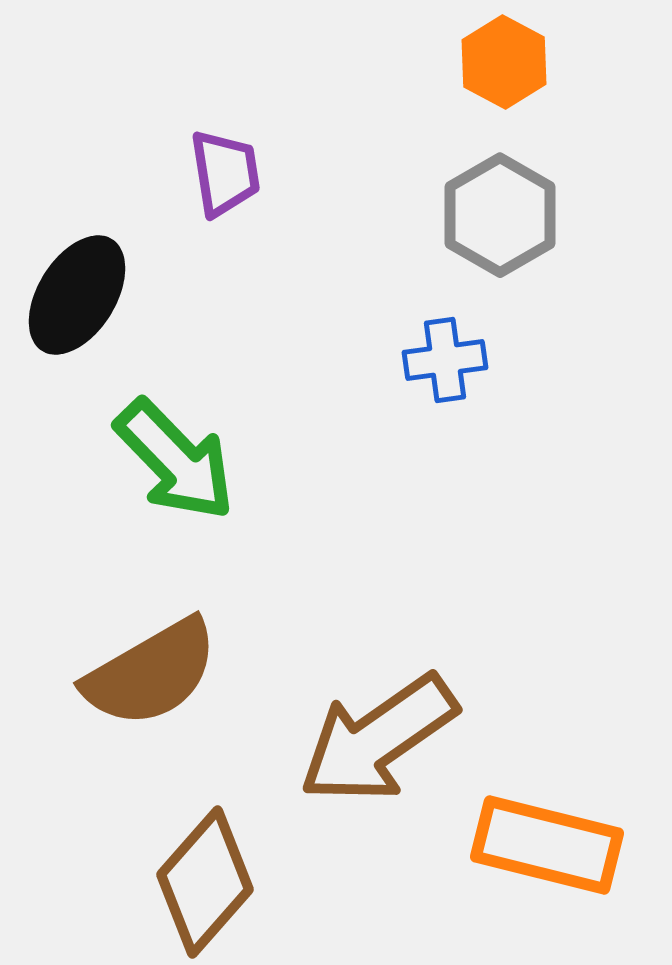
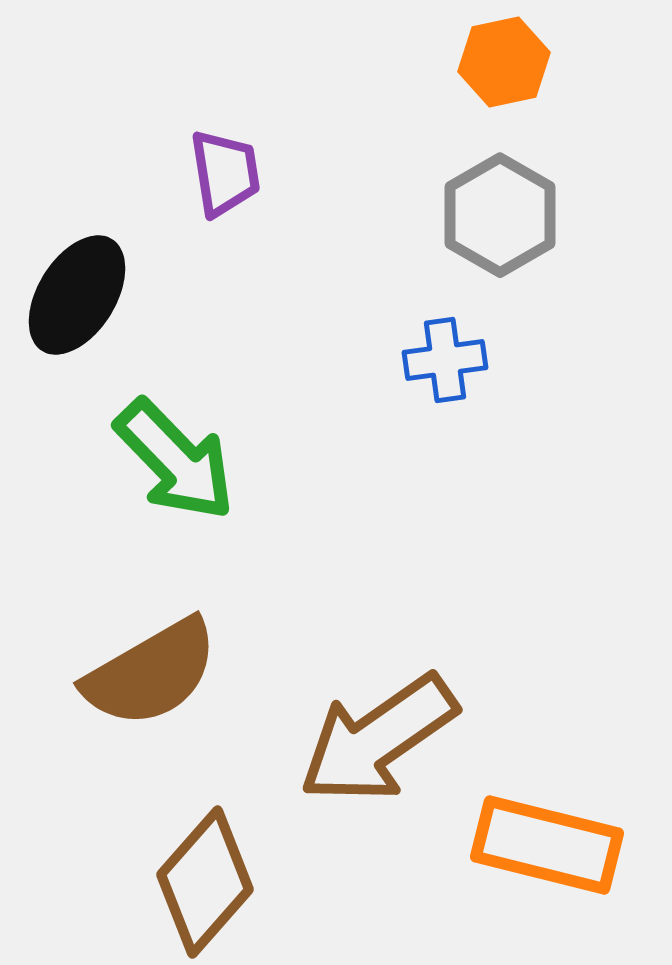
orange hexagon: rotated 20 degrees clockwise
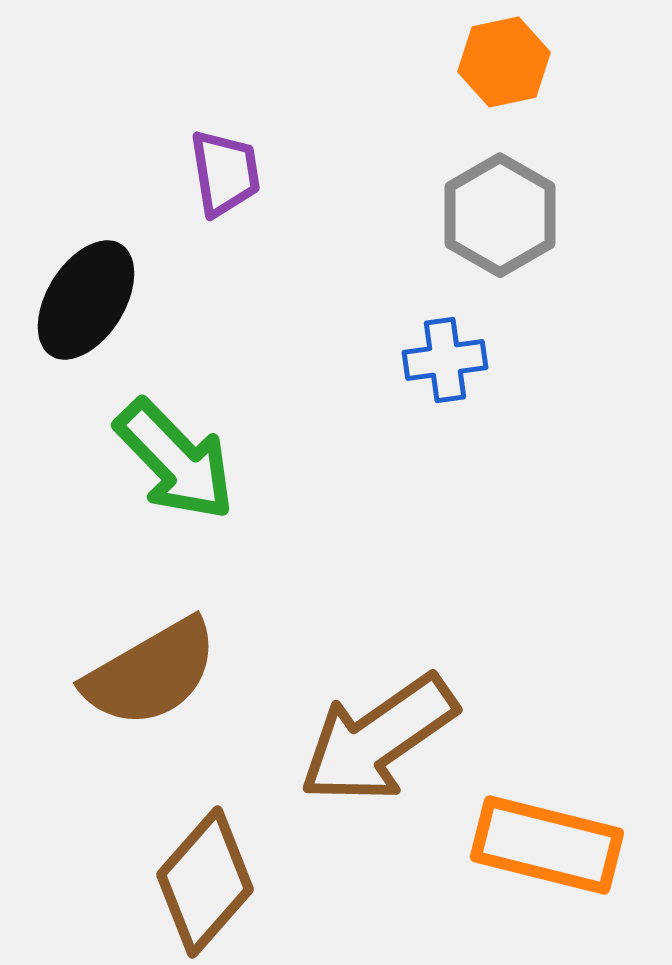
black ellipse: moved 9 px right, 5 px down
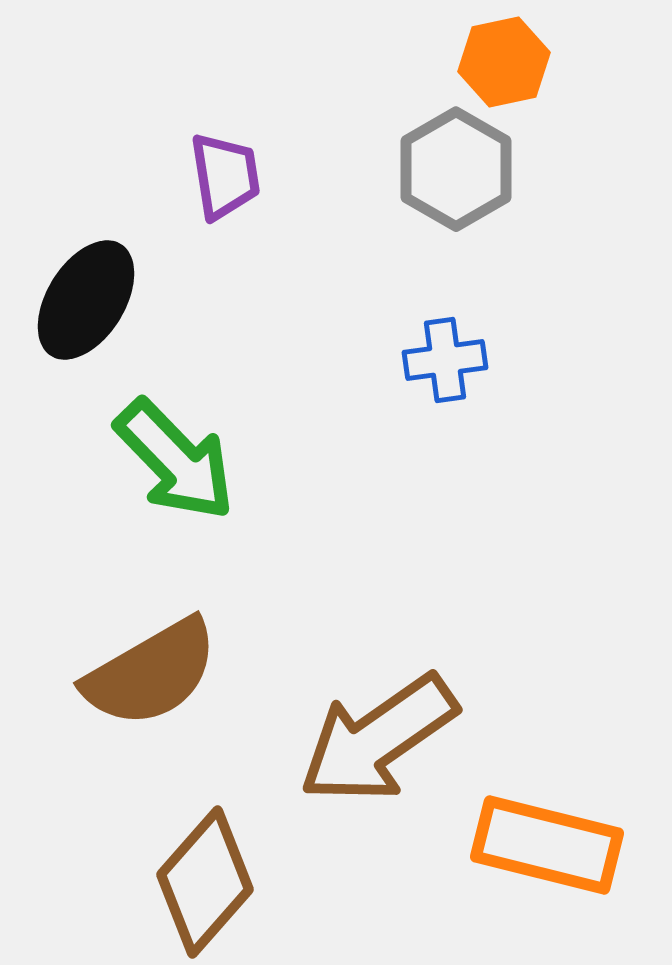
purple trapezoid: moved 3 px down
gray hexagon: moved 44 px left, 46 px up
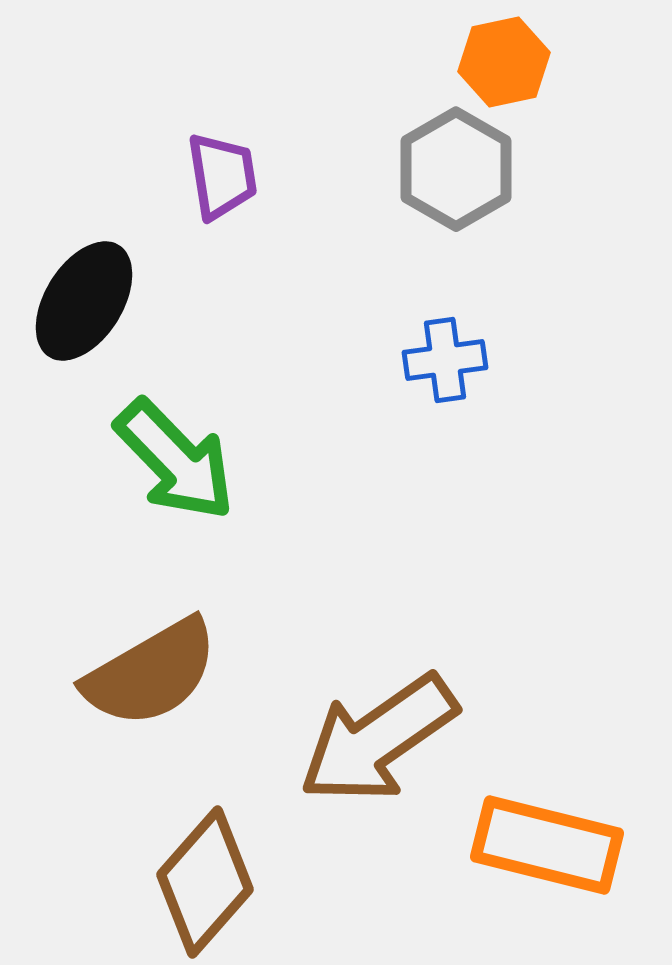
purple trapezoid: moved 3 px left
black ellipse: moved 2 px left, 1 px down
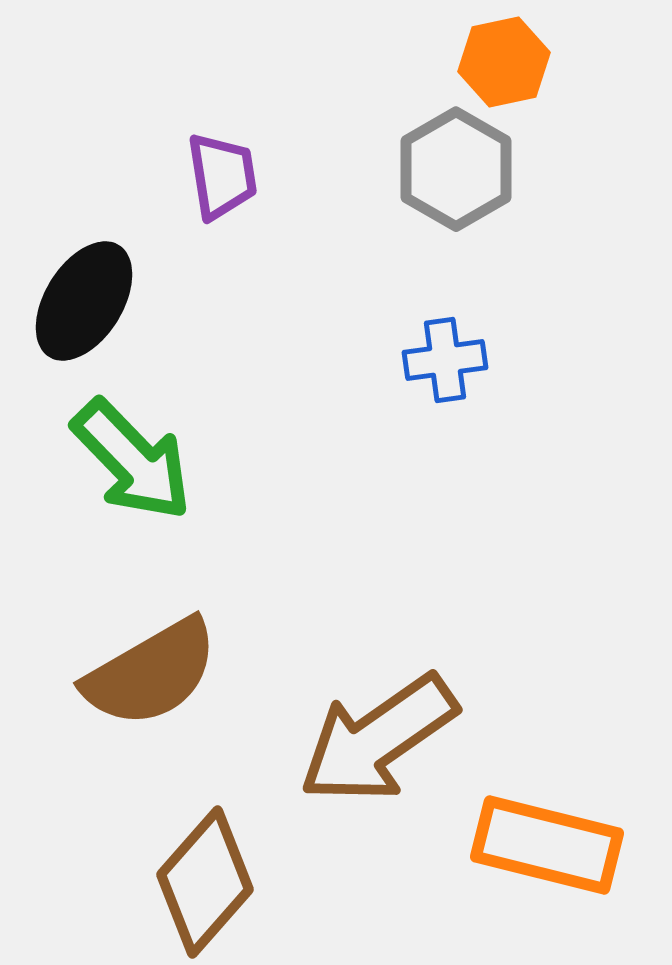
green arrow: moved 43 px left
